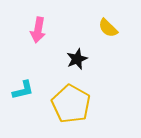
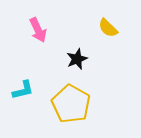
pink arrow: rotated 35 degrees counterclockwise
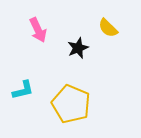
black star: moved 1 px right, 11 px up
yellow pentagon: rotated 6 degrees counterclockwise
